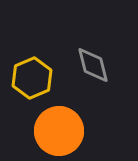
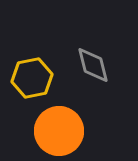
yellow hexagon: rotated 12 degrees clockwise
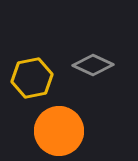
gray diamond: rotated 51 degrees counterclockwise
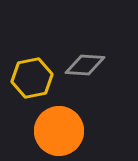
gray diamond: moved 8 px left; rotated 21 degrees counterclockwise
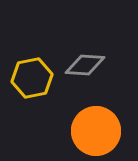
orange circle: moved 37 px right
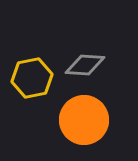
orange circle: moved 12 px left, 11 px up
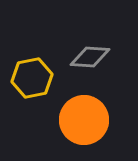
gray diamond: moved 5 px right, 8 px up
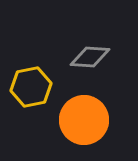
yellow hexagon: moved 1 px left, 9 px down
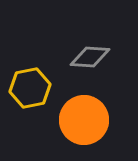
yellow hexagon: moved 1 px left, 1 px down
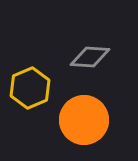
yellow hexagon: rotated 12 degrees counterclockwise
